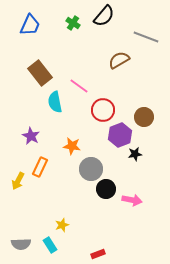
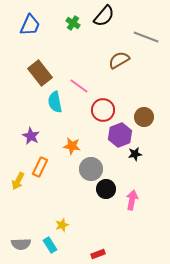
pink arrow: rotated 90 degrees counterclockwise
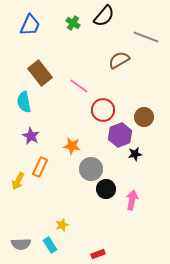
cyan semicircle: moved 31 px left
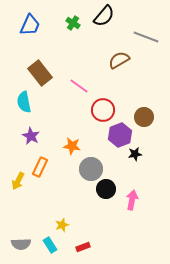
red rectangle: moved 15 px left, 7 px up
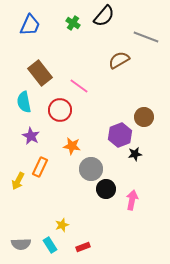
red circle: moved 43 px left
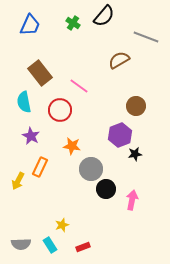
brown circle: moved 8 px left, 11 px up
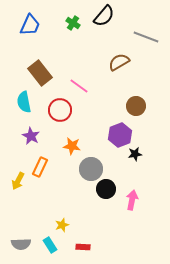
brown semicircle: moved 2 px down
red rectangle: rotated 24 degrees clockwise
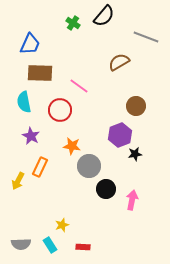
blue trapezoid: moved 19 px down
brown rectangle: rotated 50 degrees counterclockwise
gray circle: moved 2 px left, 3 px up
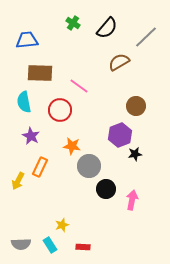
black semicircle: moved 3 px right, 12 px down
gray line: rotated 65 degrees counterclockwise
blue trapezoid: moved 3 px left, 4 px up; rotated 120 degrees counterclockwise
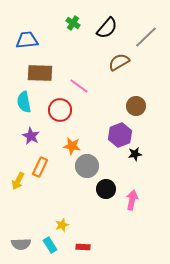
gray circle: moved 2 px left
